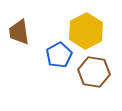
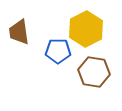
yellow hexagon: moved 2 px up
blue pentagon: moved 1 px left, 4 px up; rotated 30 degrees clockwise
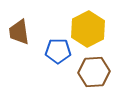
yellow hexagon: moved 2 px right
brown hexagon: rotated 12 degrees counterclockwise
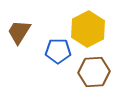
brown trapezoid: rotated 40 degrees clockwise
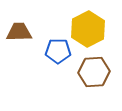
brown trapezoid: rotated 56 degrees clockwise
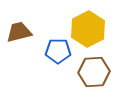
brown trapezoid: rotated 12 degrees counterclockwise
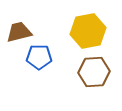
yellow hexagon: moved 2 px down; rotated 16 degrees clockwise
blue pentagon: moved 19 px left, 6 px down
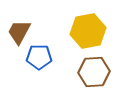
brown trapezoid: rotated 48 degrees counterclockwise
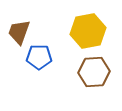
brown trapezoid: rotated 8 degrees counterclockwise
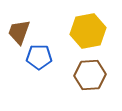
brown hexagon: moved 4 px left, 3 px down
